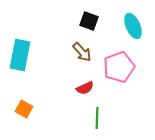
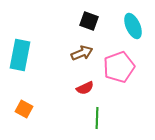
brown arrow: moved 1 px down; rotated 70 degrees counterclockwise
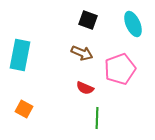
black square: moved 1 px left, 1 px up
cyan ellipse: moved 2 px up
brown arrow: rotated 45 degrees clockwise
pink pentagon: moved 1 px right, 2 px down
red semicircle: rotated 48 degrees clockwise
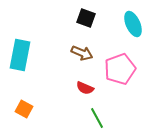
black square: moved 2 px left, 2 px up
green line: rotated 30 degrees counterclockwise
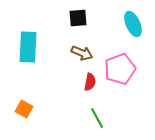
black square: moved 8 px left; rotated 24 degrees counterclockwise
cyan rectangle: moved 8 px right, 8 px up; rotated 8 degrees counterclockwise
red semicircle: moved 5 px right, 6 px up; rotated 102 degrees counterclockwise
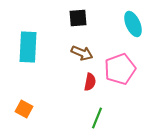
green line: rotated 50 degrees clockwise
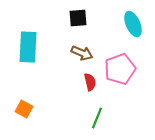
red semicircle: rotated 24 degrees counterclockwise
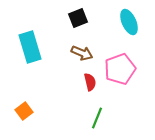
black square: rotated 18 degrees counterclockwise
cyan ellipse: moved 4 px left, 2 px up
cyan rectangle: moved 2 px right; rotated 20 degrees counterclockwise
orange square: moved 2 px down; rotated 24 degrees clockwise
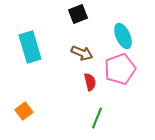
black square: moved 4 px up
cyan ellipse: moved 6 px left, 14 px down
